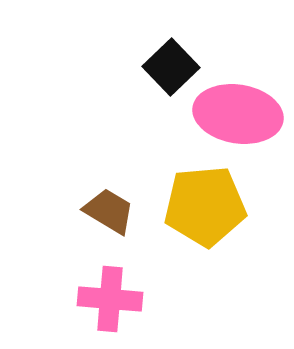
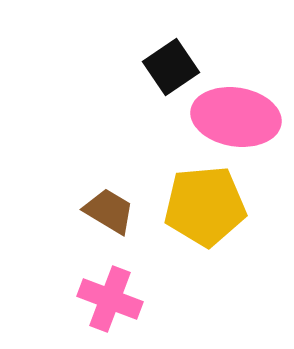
black square: rotated 10 degrees clockwise
pink ellipse: moved 2 px left, 3 px down
pink cross: rotated 16 degrees clockwise
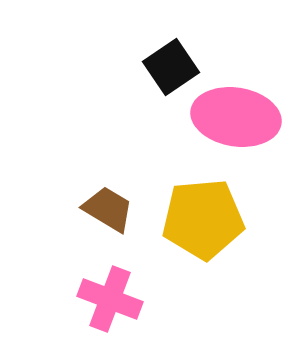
yellow pentagon: moved 2 px left, 13 px down
brown trapezoid: moved 1 px left, 2 px up
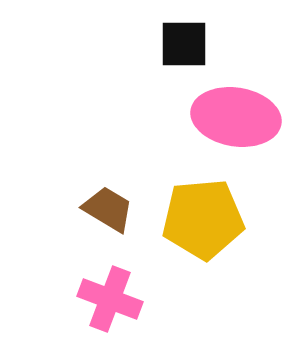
black square: moved 13 px right, 23 px up; rotated 34 degrees clockwise
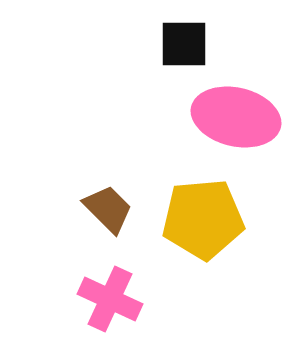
pink ellipse: rotated 4 degrees clockwise
brown trapezoid: rotated 14 degrees clockwise
pink cross: rotated 4 degrees clockwise
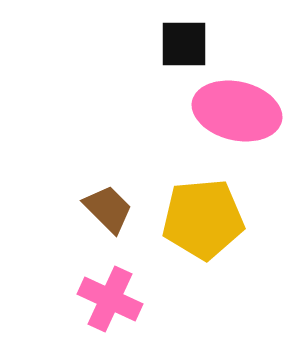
pink ellipse: moved 1 px right, 6 px up
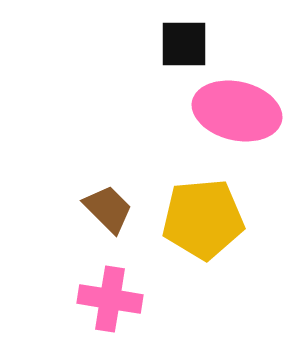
pink cross: rotated 16 degrees counterclockwise
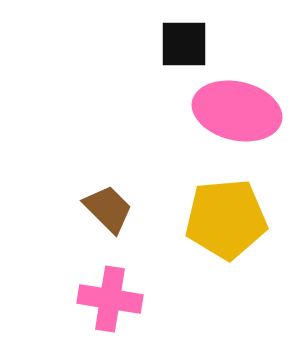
yellow pentagon: moved 23 px right
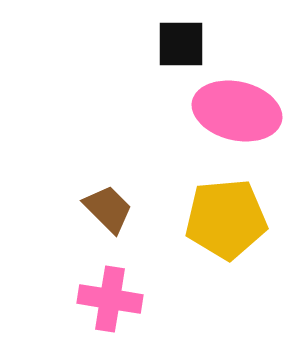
black square: moved 3 px left
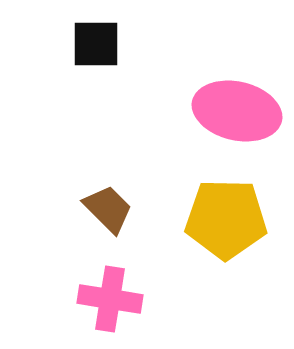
black square: moved 85 px left
yellow pentagon: rotated 6 degrees clockwise
